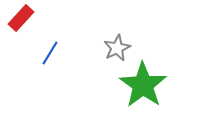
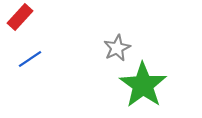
red rectangle: moved 1 px left, 1 px up
blue line: moved 20 px left, 6 px down; rotated 25 degrees clockwise
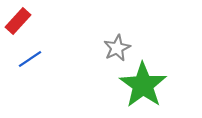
red rectangle: moved 2 px left, 4 px down
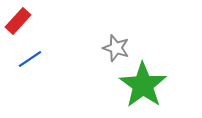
gray star: moved 1 px left; rotated 28 degrees counterclockwise
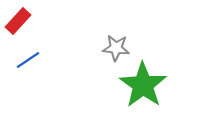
gray star: rotated 12 degrees counterclockwise
blue line: moved 2 px left, 1 px down
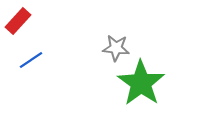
blue line: moved 3 px right
green star: moved 2 px left, 2 px up
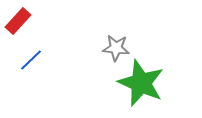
blue line: rotated 10 degrees counterclockwise
green star: rotated 12 degrees counterclockwise
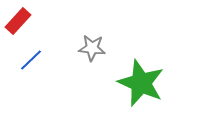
gray star: moved 24 px left
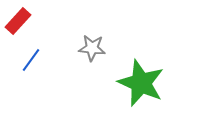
blue line: rotated 10 degrees counterclockwise
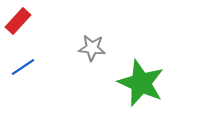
blue line: moved 8 px left, 7 px down; rotated 20 degrees clockwise
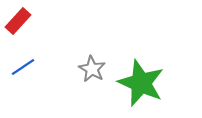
gray star: moved 21 px down; rotated 24 degrees clockwise
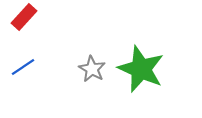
red rectangle: moved 6 px right, 4 px up
green star: moved 14 px up
